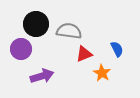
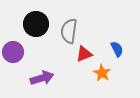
gray semicircle: rotated 90 degrees counterclockwise
purple circle: moved 8 px left, 3 px down
purple arrow: moved 2 px down
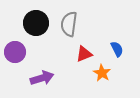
black circle: moved 1 px up
gray semicircle: moved 7 px up
purple circle: moved 2 px right
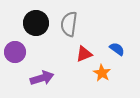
blue semicircle: rotated 28 degrees counterclockwise
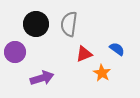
black circle: moved 1 px down
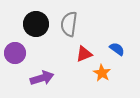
purple circle: moved 1 px down
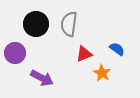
purple arrow: rotated 45 degrees clockwise
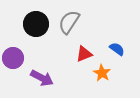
gray semicircle: moved 2 px up; rotated 25 degrees clockwise
purple circle: moved 2 px left, 5 px down
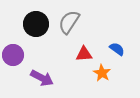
red triangle: rotated 18 degrees clockwise
purple circle: moved 3 px up
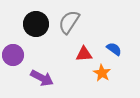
blue semicircle: moved 3 px left
